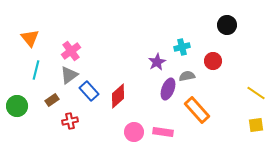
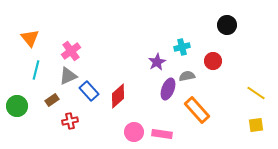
gray triangle: moved 1 px left, 1 px down; rotated 12 degrees clockwise
pink rectangle: moved 1 px left, 2 px down
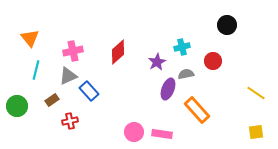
pink cross: moved 2 px right; rotated 24 degrees clockwise
gray semicircle: moved 1 px left, 2 px up
red diamond: moved 44 px up
yellow square: moved 7 px down
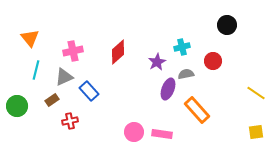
gray triangle: moved 4 px left, 1 px down
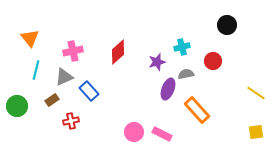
purple star: rotated 12 degrees clockwise
red cross: moved 1 px right
pink rectangle: rotated 18 degrees clockwise
